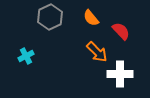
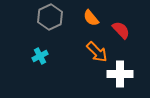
red semicircle: moved 1 px up
cyan cross: moved 14 px right
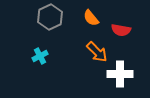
red semicircle: rotated 144 degrees clockwise
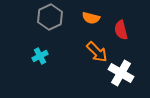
orange semicircle: rotated 36 degrees counterclockwise
red semicircle: rotated 66 degrees clockwise
white cross: moved 1 px right, 1 px up; rotated 30 degrees clockwise
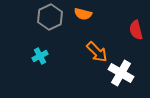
orange semicircle: moved 8 px left, 4 px up
red semicircle: moved 15 px right
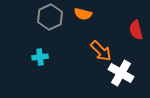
orange arrow: moved 4 px right, 1 px up
cyan cross: moved 1 px down; rotated 21 degrees clockwise
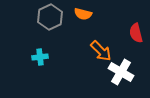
red semicircle: moved 3 px down
white cross: moved 1 px up
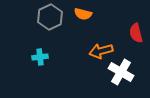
orange arrow: rotated 120 degrees clockwise
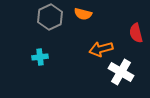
orange arrow: moved 2 px up
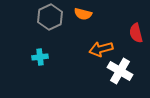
white cross: moved 1 px left, 1 px up
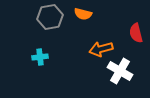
gray hexagon: rotated 15 degrees clockwise
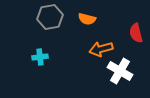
orange semicircle: moved 4 px right, 5 px down
